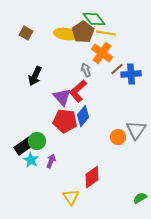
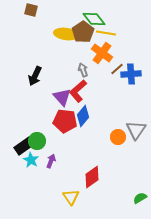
brown square: moved 5 px right, 23 px up; rotated 16 degrees counterclockwise
gray arrow: moved 3 px left
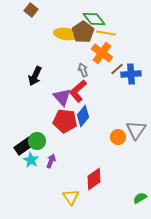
brown square: rotated 24 degrees clockwise
red diamond: moved 2 px right, 2 px down
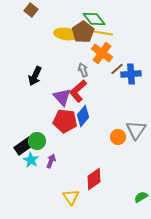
yellow line: moved 3 px left
green semicircle: moved 1 px right, 1 px up
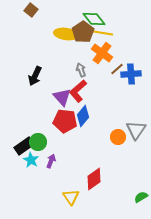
gray arrow: moved 2 px left
green circle: moved 1 px right, 1 px down
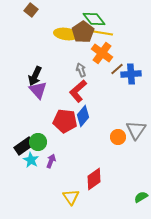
purple triangle: moved 24 px left, 7 px up
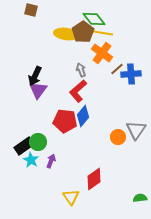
brown square: rotated 24 degrees counterclockwise
purple triangle: rotated 18 degrees clockwise
green semicircle: moved 1 px left, 1 px down; rotated 24 degrees clockwise
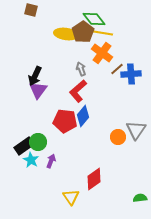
gray arrow: moved 1 px up
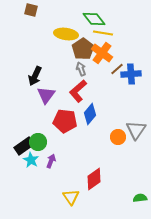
brown pentagon: moved 17 px down
purple triangle: moved 8 px right, 5 px down
blue diamond: moved 7 px right, 2 px up
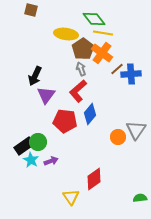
purple arrow: rotated 48 degrees clockwise
